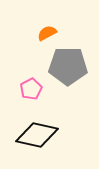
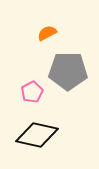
gray pentagon: moved 5 px down
pink pentagon: moved 1 px right, 3 px down
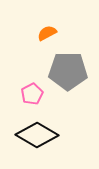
pink pentagon: moved 2 px down
black diamond: rotated 18 degrees clockwise
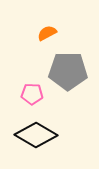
pink pentagon: rotated 30 degrees clockwise
black diamond: moved 1 px left
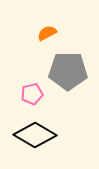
pink pentagon: rotated 15 degrees counterclockwise
black diamond: moved 1 px left
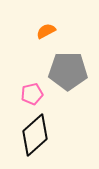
orange semicircle: moved 1 px left, 2 px up
black diamond: rotated 72 degrees counterclockwise
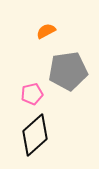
gray pentagon: rotated 9 degrees counterclockwise
